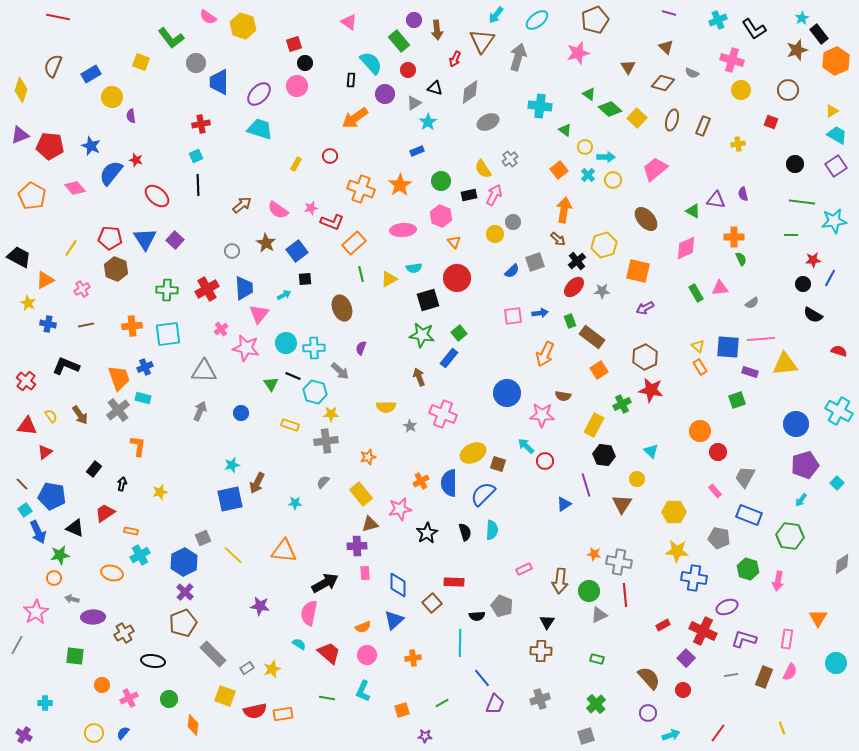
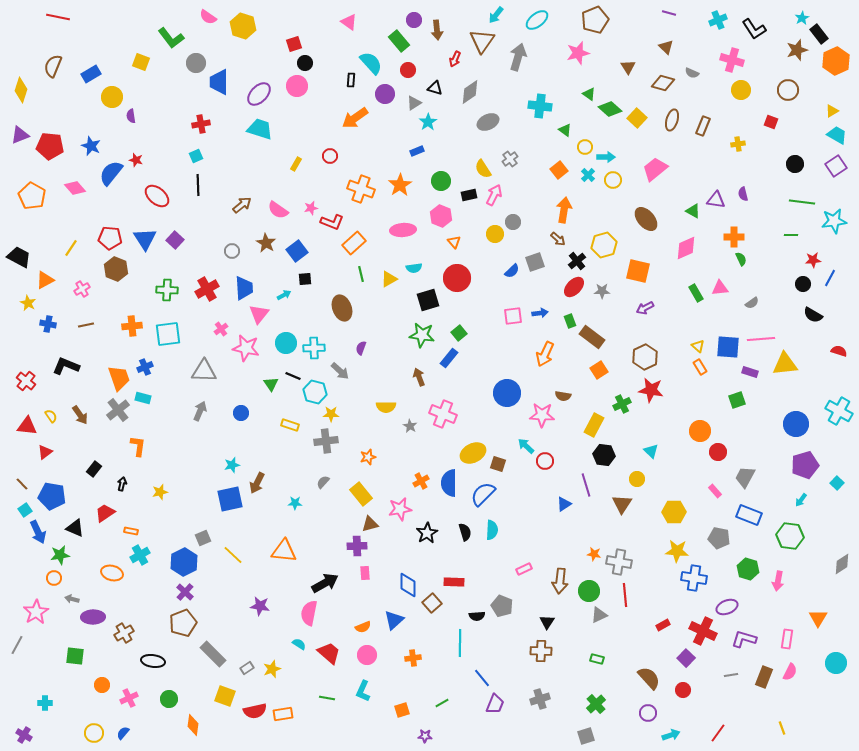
blue diamond at (398, 585): moved 10 px right
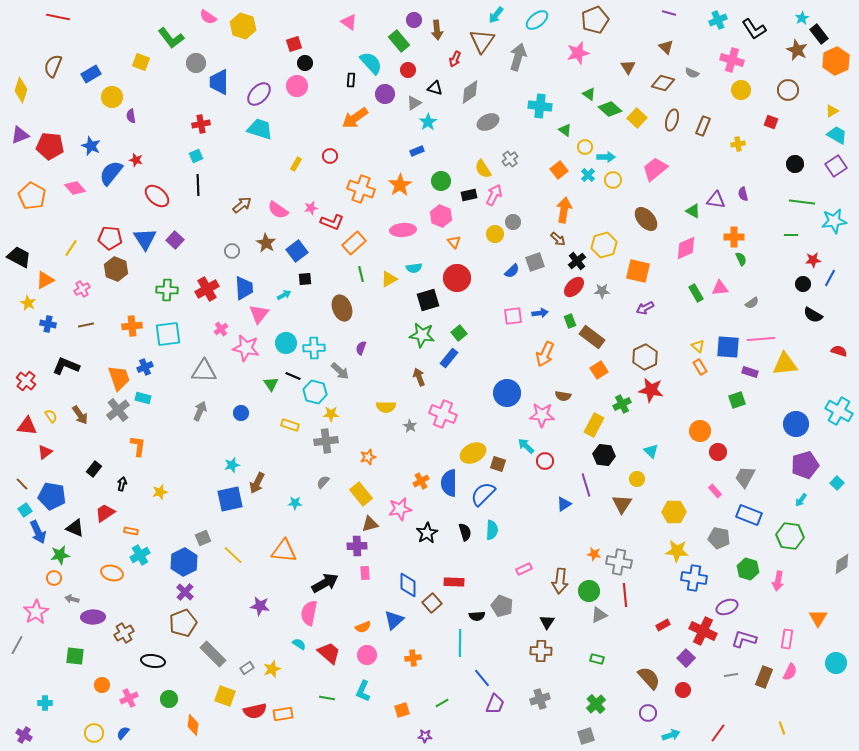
brown star at (797, 50): rotated 30 degrees counterclockwise
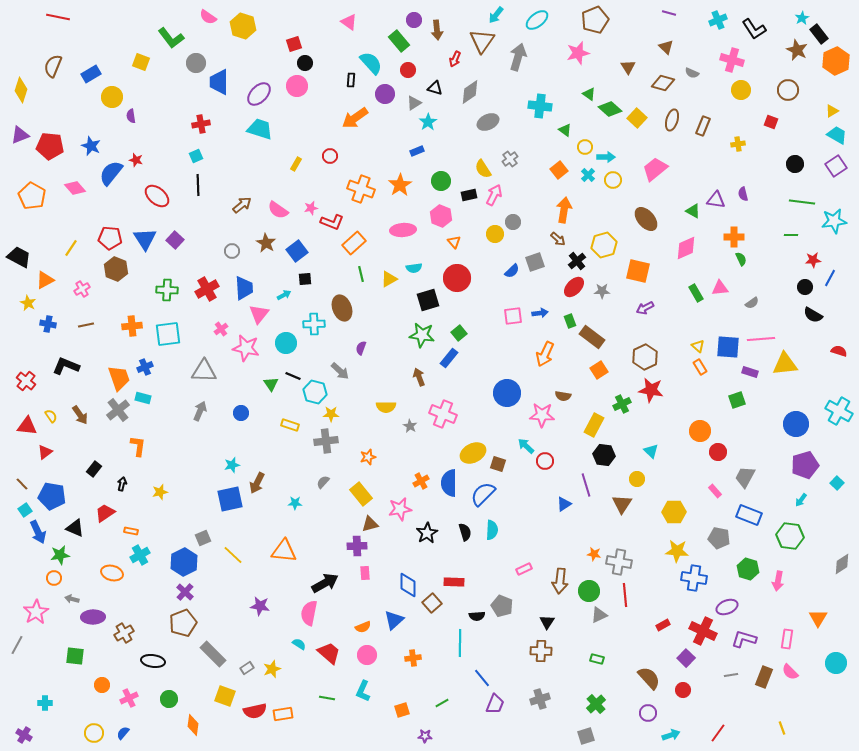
black circle at (803, 284): moved 2 px right, 3 px down
cyan cross at (314, 348): moved 24 px up
pink semicircle at (790, 672): rotated 108 degrees clockwise
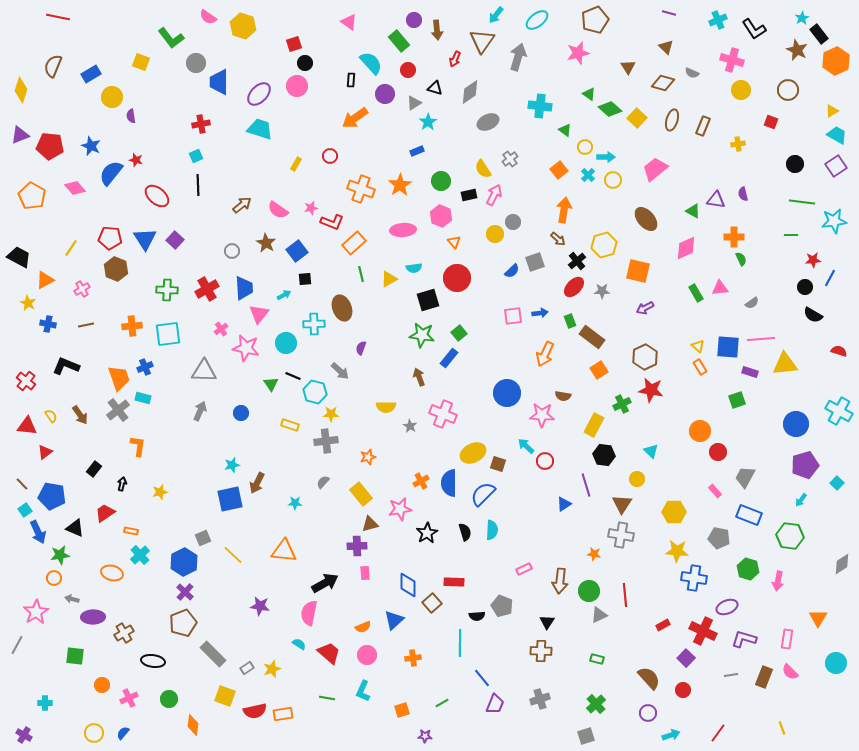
cyan cross at (140, 555): rotated 12 degrees counterclockwise
gray cross at (619, 562): moved 2 px right, 27 px up
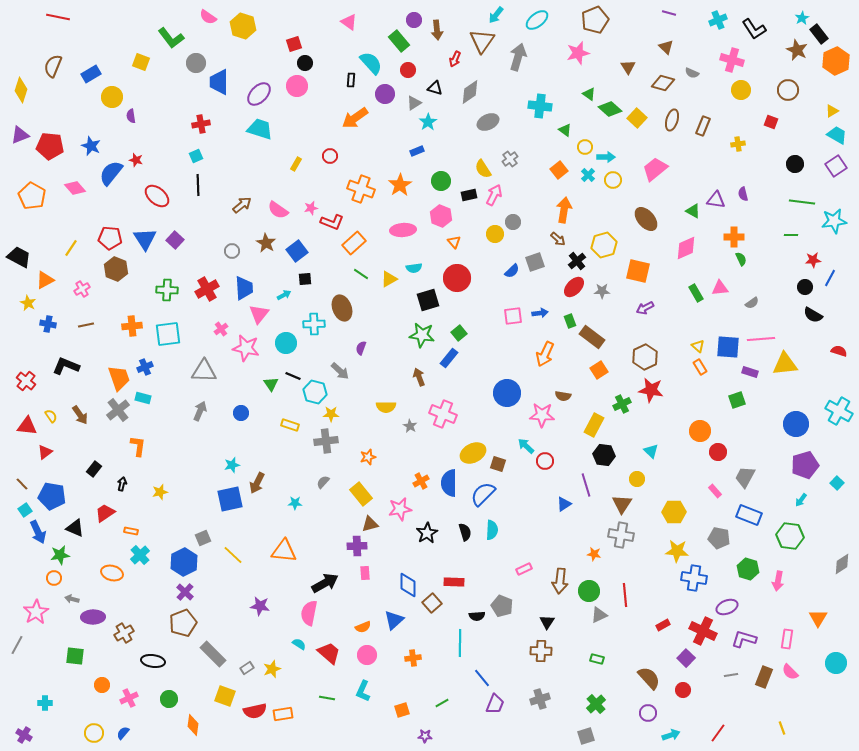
green line at (361, 274): rotated 42 degrees counterclockwise
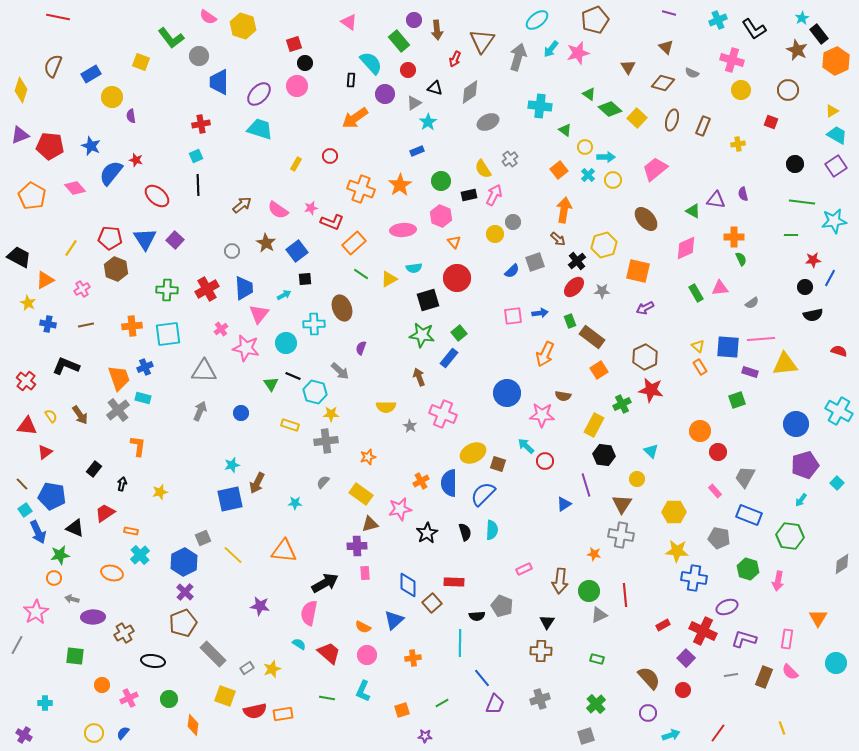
cyan arrow at (496, 15): moved 55 px right, 34 px down
gray circle at (196, 63): moved 3 px right, 7 px up
black semicircle at (813, 315): rotated 42 degrees counterclockwise
yellow rectangle at (361, 494): rotated 15 degrees counterclockwise
orange semicircle at (363, 627): rotated 49 degrees clockwise
